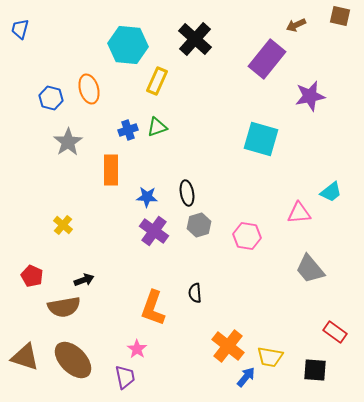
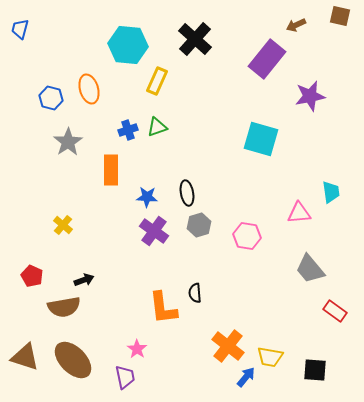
cyan trapezoid: rotated 60 degrees counterclockwise
orange L-shape: moved 10 px right; rotated 27 degrees counterclockwise
red rectangle: moved 21 px up
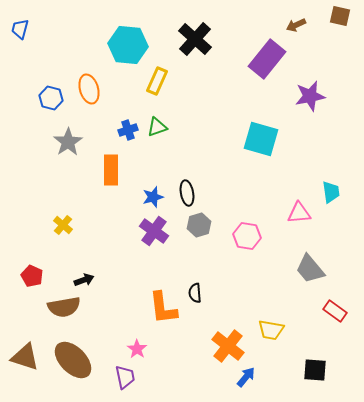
blue star: moved 6 px right; rotated 20 degrees counterclockwise
yellow trapezoid: moved 1 px right, 27 px up
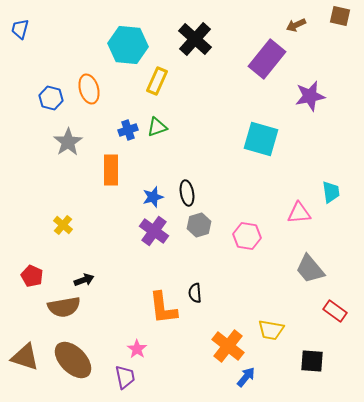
black square: moved 3 px left, 9 px up
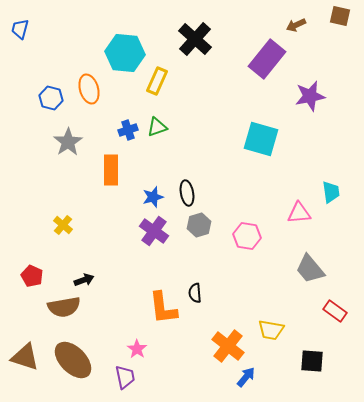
cyan hexagon: moved 3 px left, 8 px down
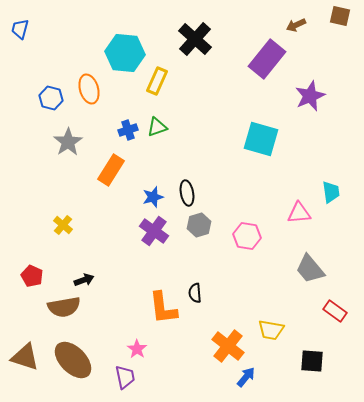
purple star: rotated 12 degrees counterclockwise
orange rectangle: rotated 32 degrees clockwise
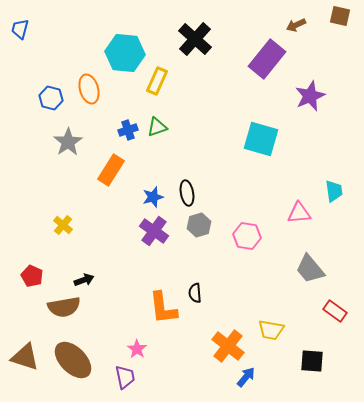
cyan trapezoid: moved 3 px right, 1 px up
